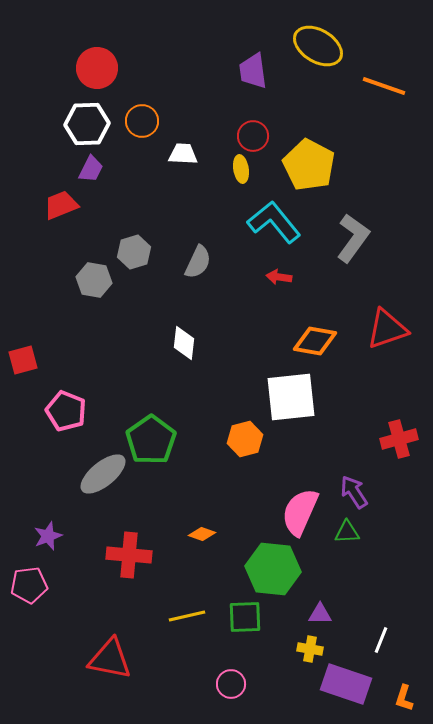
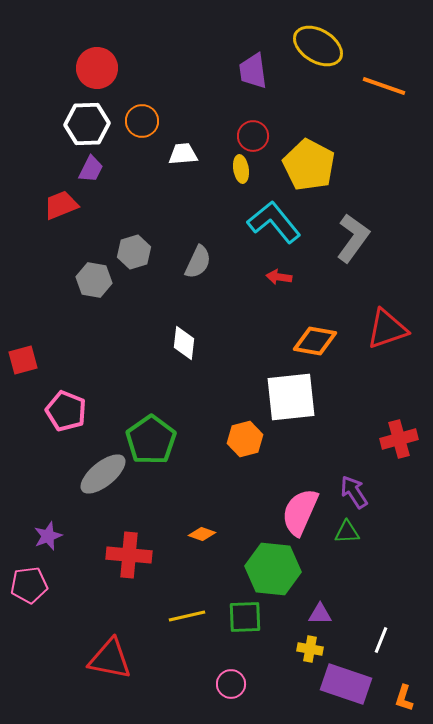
white trapezoid at (183, 154): rotated 8 degrees counterclockwise
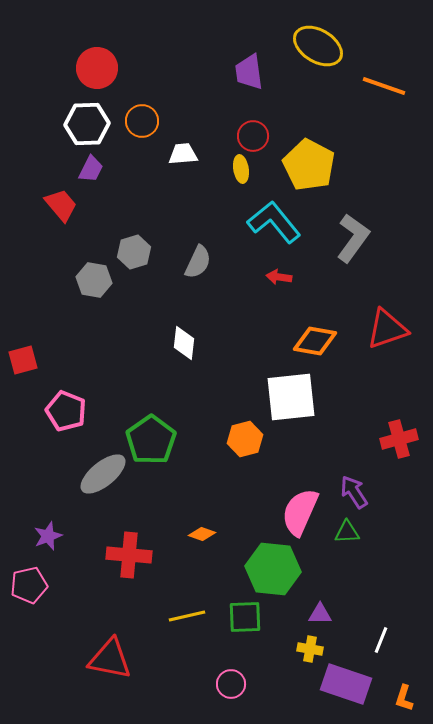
purple trapezoid at (253, 71): moved 4 px left, 1 px down
red trapezoid at (61, 205): rotated 72 degrees clockwise
pink pentagon at (29, 585): rotated 6 degrees counterclockwise
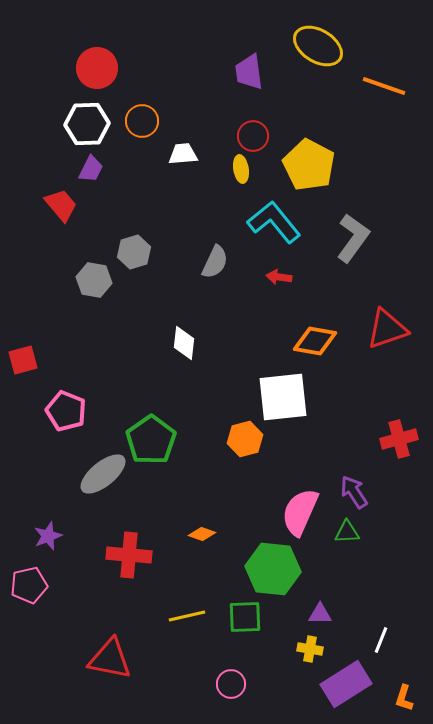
gray semicircle at (198, 262): moved 17 px right
white square at (291, 397): moved 8 px left
purple rectangle at (346, 684): rotated 51 degrees counterclockwise
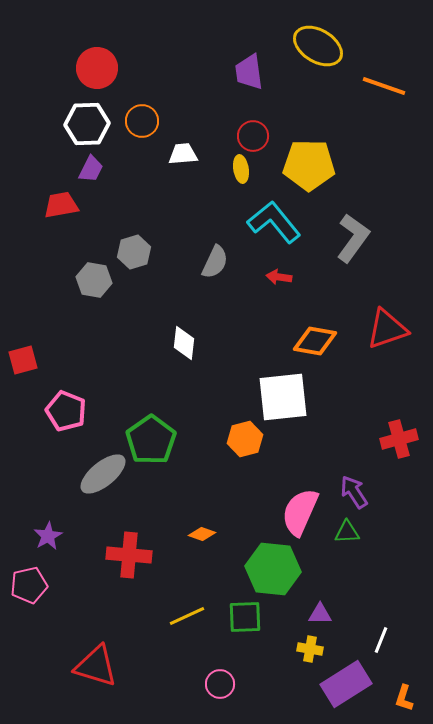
yellow pentagon at (309, 165): rotated 27 degrees counterclockwise
red trapezoid at (61, 205): rotated 60 degrees counterclockwise
purple star at (48, 536): rotated 8 degrees counterclockwise
yellow line at (187, 616): rotated 12 degrees counterclockwise
red triangle at (110, 659): moved 14 px left, 7 px down; rotated 6 degrees clockwise
pink circle at (231, 684): moved 11 px left
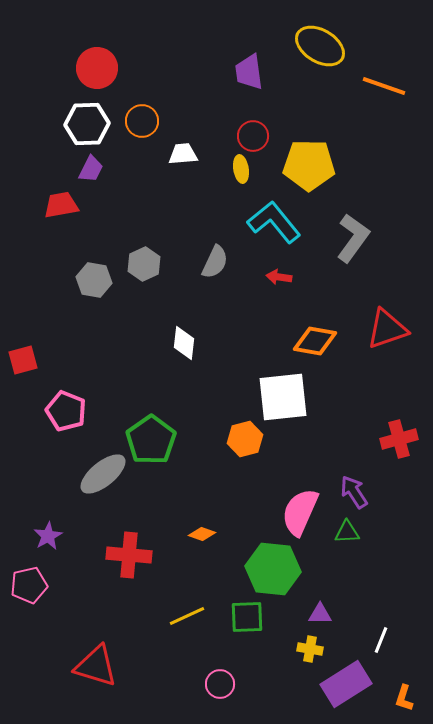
yellow ellipse at (318, 46): moved 2 px right
gray hexagon at (134, 252): moved 10 px right, 12 px down; rotated 8 degrees counterclockwise
green square at (245, 617): moved 2 px right
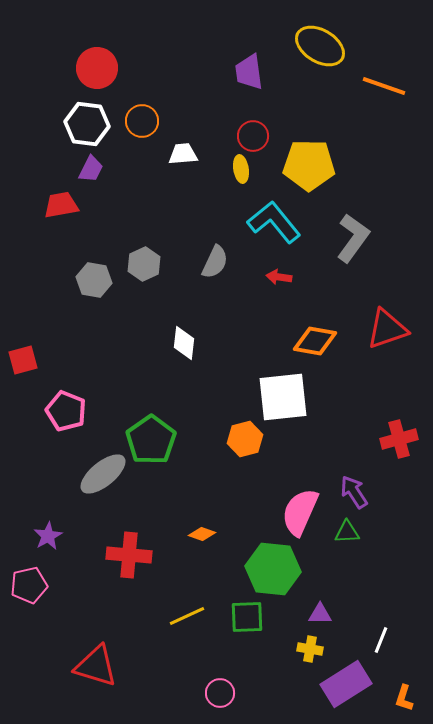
white hexagon at (87, 124): rotated 9 degrees clockwise
pink circle at (220, 684): moved 9 px down
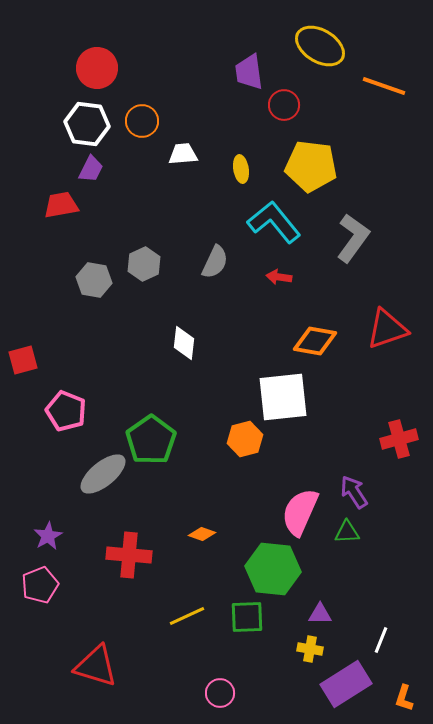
red circle at (253, 136): moved 31 px right, 31 px up
yellow pentagon at (309, 165): moved 2 px right, 1 px down; rotated 6 degrees clockwise
pink pentagon at (29, 585): moved 11 px right; rotated 9 degrees counterclockwise
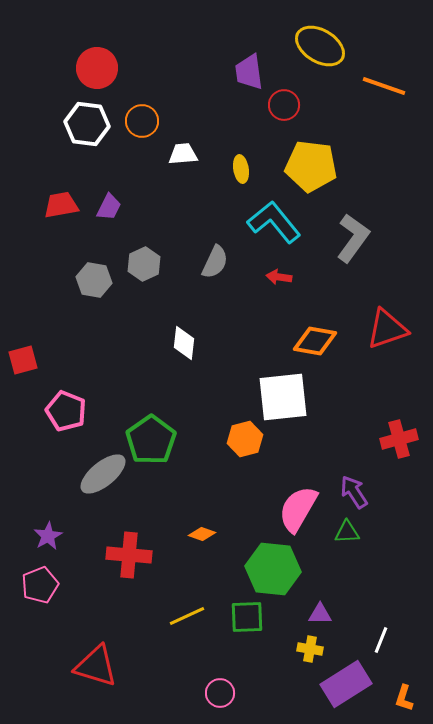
purple trapezoid at (91, 169): moved 18 px right, 38 px down
pink semicircle at (300, 512): moved 2 px left, 3 px up; rotated 6 degrees clockwise
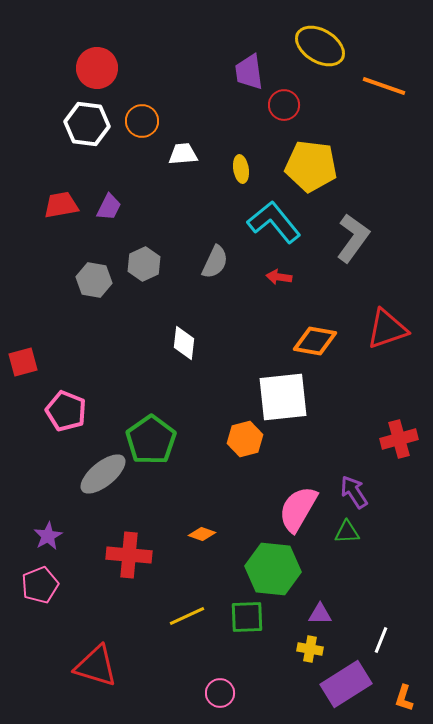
red square at (23, 360): moved 2 px down
